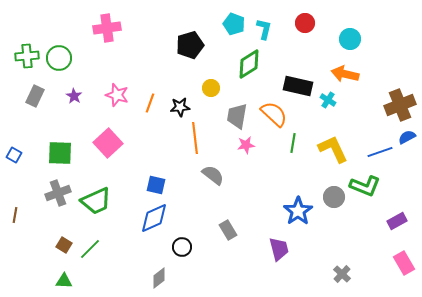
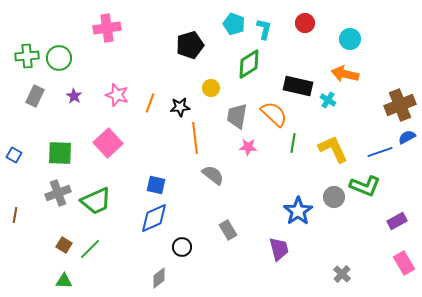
pink star at (246, 145): moved 2 px right, 2 px down; rotated 12 degrees clockwise
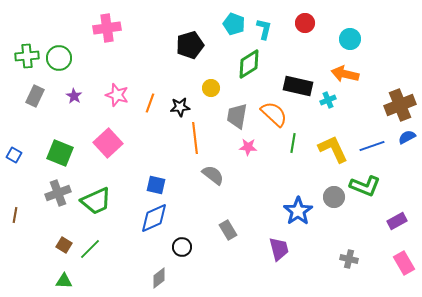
cyan cross at (328, 100): rotated 35 degrees clockwise
blue line at (380, 152): moved 8 px left, 6 px up
green square at (60, 153): rotated 20 degrees clockwise
gray cross at (342, 274): moved 7 px right, 15 px up; rotated 30 degrees counterclockwise
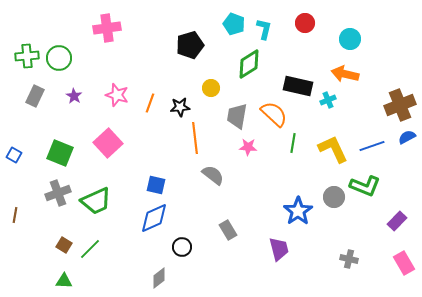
purple rectangle at (397, 221): rotated 18 degrees counterclockwise
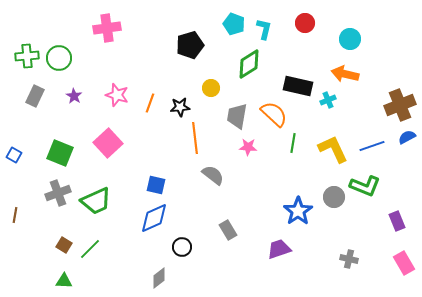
purple rectangle at (397, 221): rotated 66 degrees counterclockwise
purple trapezoid at (279, 249): rotated 95 degrees counterclockwise
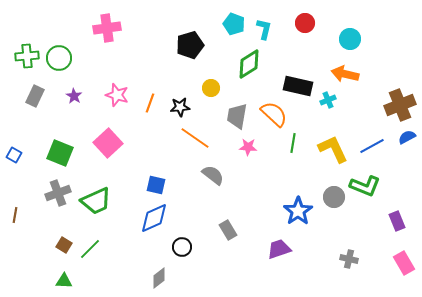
orange line at (195, 138): rotated 48 degrees counterclockwise
blue line at (372, 146): rotated 10 degrees counterclockwise
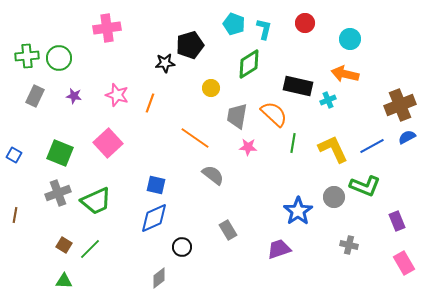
purple star at (74, 96): rotated 21 degrees counterclockwise
black star at (180, 107): moved 15 px left, 44 px up
gray cross at (349, 259): moved 14 px up
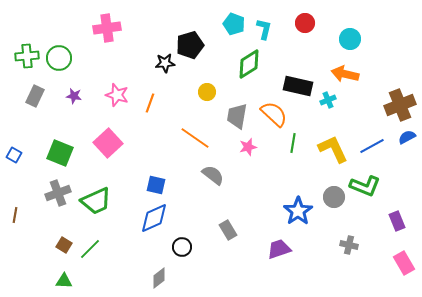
yellow circle at (211, 88): moved 4 px left, 4 px down
pink star at (248, 147): rotated 18 degrees counterclockwise
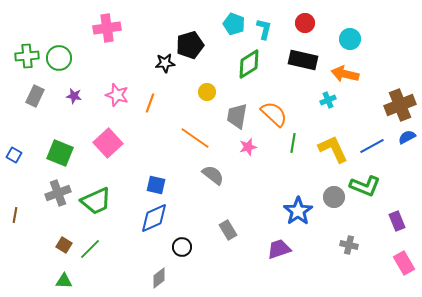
black rectangle at (298, 86): moved 5 px right, 26 px up
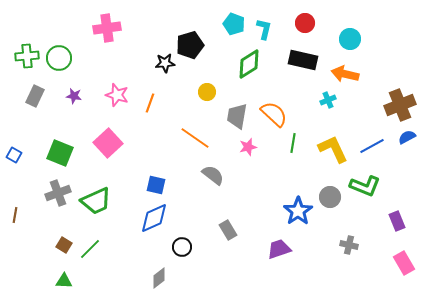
gray circle at (334, 197): moved 4 px left
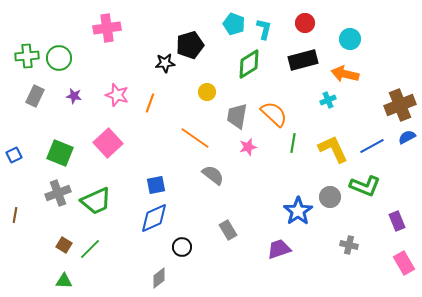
black rectangle at (303, 60): rotated 28 degrees counterclockwise
blue square at (14, 155): rotated 35 degrees clockwise
blue square at (156, 185): rotated 24 degrees counterclockwise
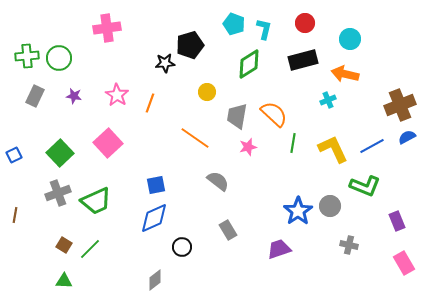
pink star at (117, 95): rotated 15 degrees clockwise
green square at (60, 153): rotated 24 degrees clockwise
gray semicircle at (213, 175): moved 5 px right, 6 px down
gray circle at (330, 197): moved 9 px down
gray diamond at (159, 278): moved 4 px left, 2 px down
